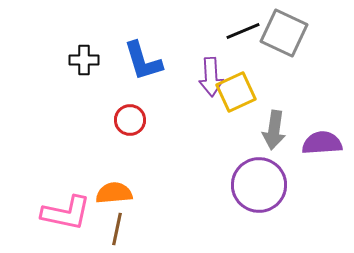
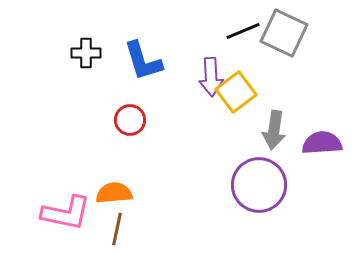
black cross: moved 2 px right, 7 px up
yellow square: rotated 12 degrees counterclockwise
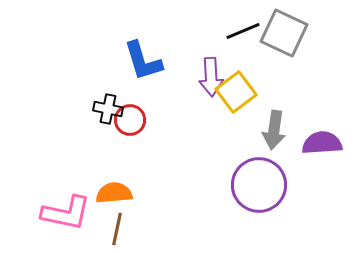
black cross: moved 22 px right, 56 px down; rotated 12 degrees clockwise
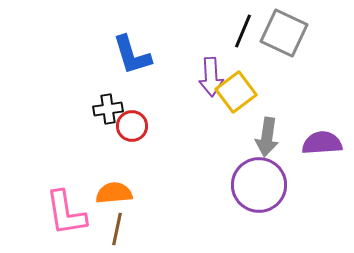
black line: rotated 44 degrees counterclockwise
blue L-shape: moved 11 px left, 6 px up
black cross: rotated 20 degrees counterclockwise
red circle: moved 2 px right, 6 px down
gray arrow: moved 7 px left, 7 px down
pink L-shape: rotated 69 degrees clockwise
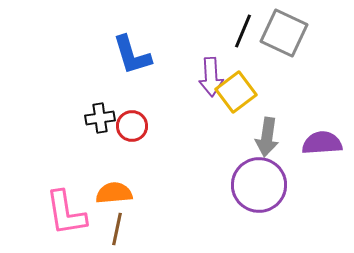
black cross: moved 8 px left, 9 px down
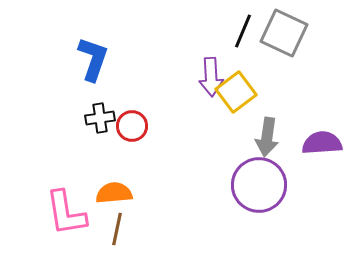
blue L-shape: moved 39 px left, 4 px down; rotated 144 degrees counterclockwise
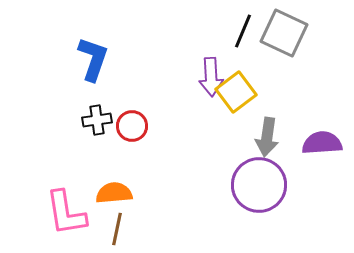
black cross: moved 3 px left, 2 px down
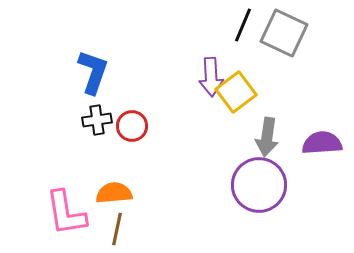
black line: moved 6 px up
blue L-shape: moved 13 px down
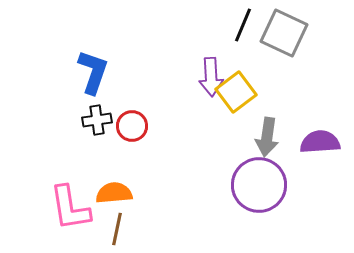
purple semicircle: moved 2 px left, 1 px up
pink L-shape: moved 4 px right, 5 px up
